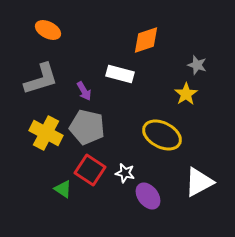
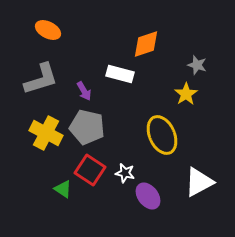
orange diamond: moved 4 px down
yellow ellipse: rotated 39 degrees clockwise
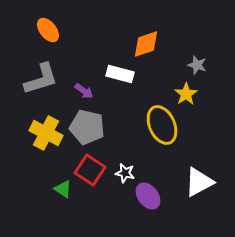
orange ellipse: rotated 25 degrees clockwise
purple arrow: rotated 24 degrees counterclockwise
yellow ellipse: moved 10 px up
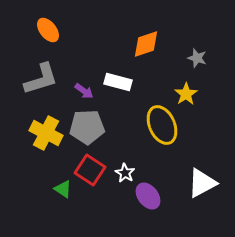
gray star: moved 7 px up
white rectangle: moved 2 px left, 8 px down
gray pentagon: rotated 16 degrees counterclockwise
white star: rotated 18 degrees clockwise
white triangle: moved 3 px right, 1 px down
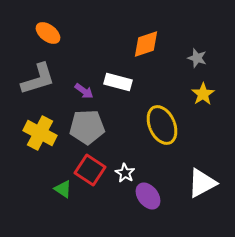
orange ellipse: moved 3 px down; rotated 15 degrees counterclockwise
gray L-shape: moved 3 px left
yellow star: moved 17 px right
yellow cross: moved 6 px left
